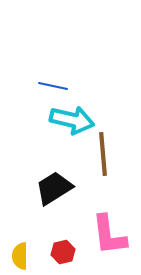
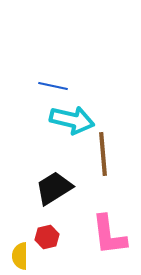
red hexagon: moved 16 px left, 15 px up
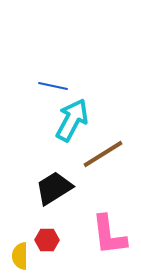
cyan arrow: rotated 75 degrees counterclockwise
brown line: rotated 63 degrees clockwise
red hexagon: moved 3 px down; rotated 15 degrees clockwise
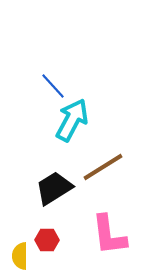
blue line: rotated 36 degrees clockwise
brown line: moved 13 px down
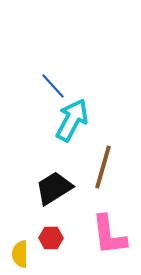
brown line: rotated 42 degrees counterclockwise
red hexagon: moved 4 px right, 2 px up
yellow semicircle: moved 2 px up
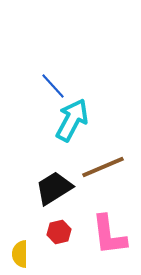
brown line: rotated 51 degrees clockwise
red hexagon: moved 8 px right, 6 px up; rotated 15 degrees counterclockwise
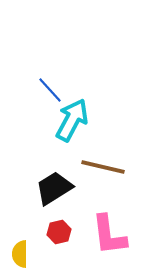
blue line: moved 3 px left, 4 px down
brown line: rotated 36 degrees clockwise
